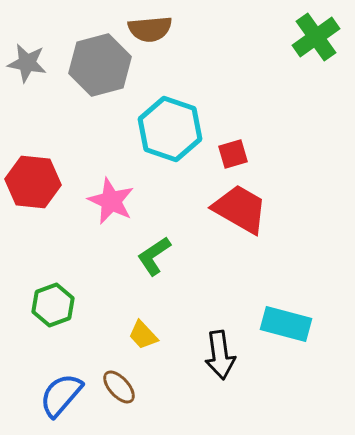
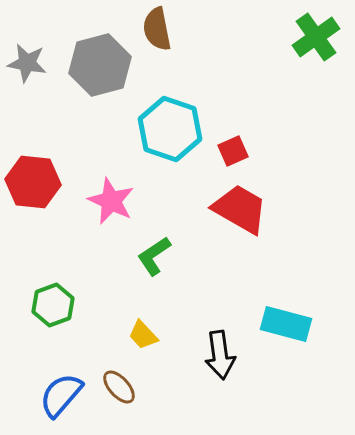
brown semicircle: moved 7 px right; rotated 84 degrees clockwise
red square: moved 3 px up; rotated 8 degrees counterclockwise
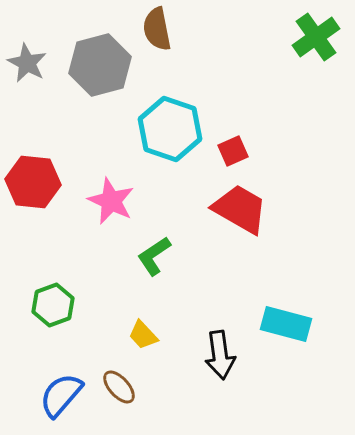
gray star: rotated 18 degrees clockwise
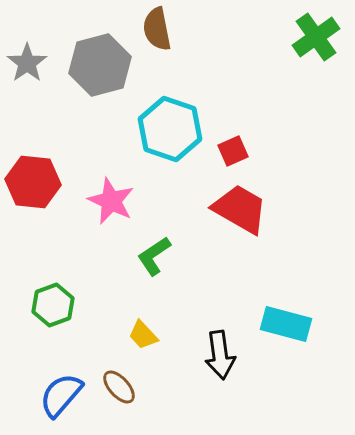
gray star: rotated 9 degrees clockwise
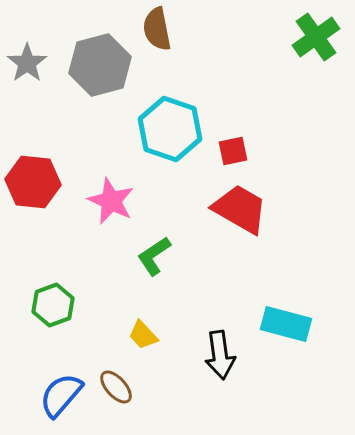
red square: rotated 12 degrees clockwise
brown ellipse: moved 3 px left
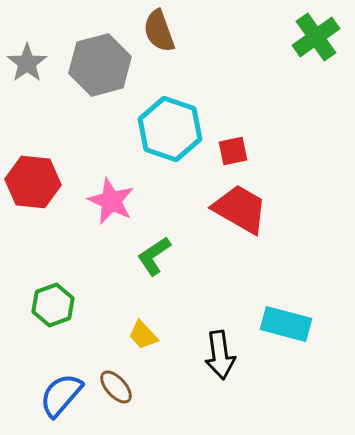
brown semicircle: moved 2 px right, 2 px down; rotated 9 degrees counterclockwise
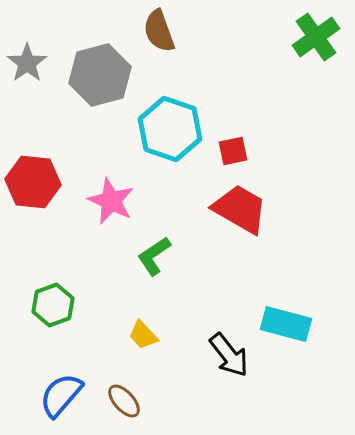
gray hexagon: moved 10 px down
black arrow: moved 9 px right; rotated 30 degrees counterclockwise
brown ellipse: moved 8 px right, 14 px down
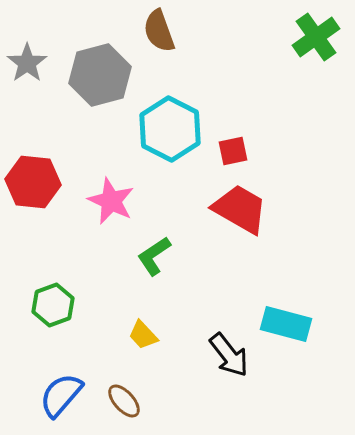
cyan hexagon: rotated 8 degrees clockwise
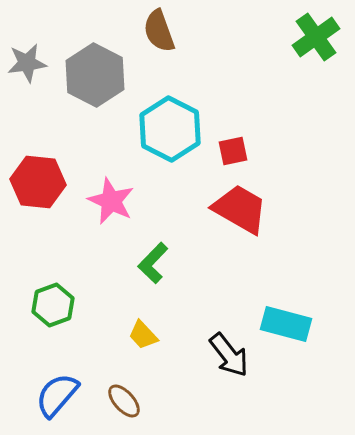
gray star: rotated 27 degrees clockwise
gray hexagon: moved 5 px left; rotated 18 degrees counterclockwise
red hexagon: moved 5 px right
green L-shape: moved 1 px left, 7 px down; rotated 12 degrees counterclockwise
blue semicircle: moved 4 px left
